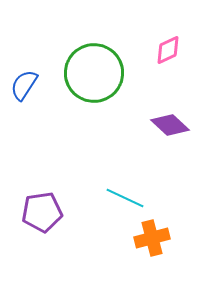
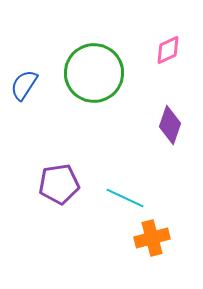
purple diamond: rotated 66 degrees clockwise
purple pentagon: moved 17 px right, 28 px up
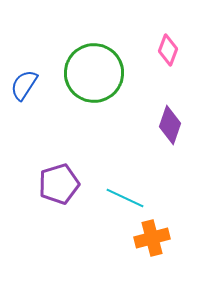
pink diamond: rotated 44 degrees counterclockwise
purple pentagon: rotated 9 degrees counterclockwise
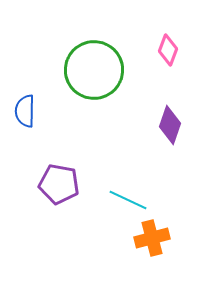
green circle: moved 3 px up
blue semicircle: moved 1 px right, 26 px down; rotated 32 degrees counterclockwise
purple pentagon: rotated 27 degrees clockwise
cyan line: moved 3 px right, 2 px down
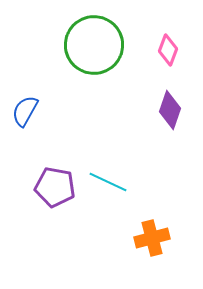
green circle: moved 25 px up
blue semicircle: rotated 28 degrees clockwise
purple diamond: moved 15 px up
purple pentagon: moved 4 px left, 3 px down
cyan line: moved 20 px left, 18 px up
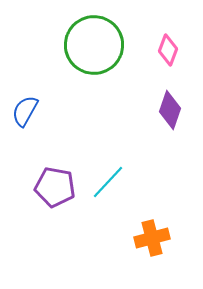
cyan line: rotated 72 degrees counterclockwise
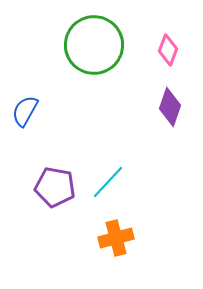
purple diamond: moved 3 px up
orange cross: moved 36 px left
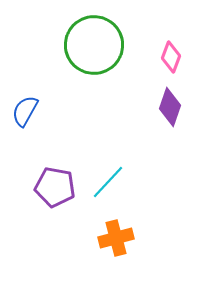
pink diamond: moved 3 px right, 7 px down
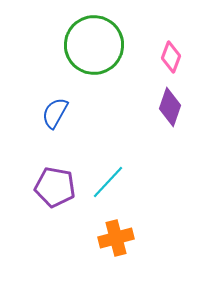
blue semicircle: moved 30 px right, 2 px down
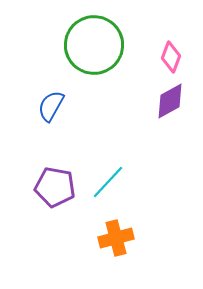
purple diamond: moved 6 px up; rotated 42 degrees clockwise
blue semicircle: moved 4 px left, 7 px up
